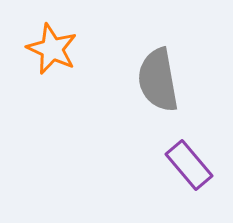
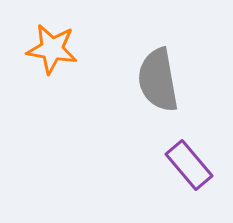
orange star: rotated 15 degrees counterclockwise
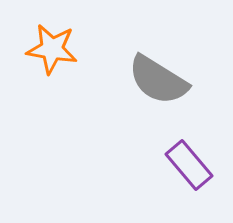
gray semicircle: rotated 48 degrees counterclockwise
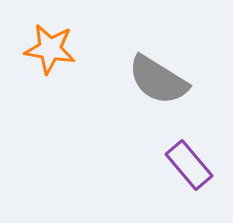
orange star: moved 2 px left
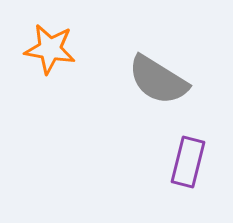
purple rectangle: moved 1 px left, 3 px up; rotated 54 degrees clockwise
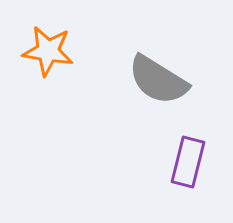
orange star: moved 2 px left, 2 px down
